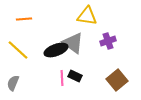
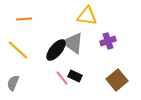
black ellipse: rotated 30 degrees counterclockwise
pink line: rotated 35 degrees counterclockwise
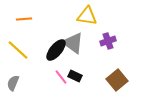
pink line: moved 1 px left, 1 px up
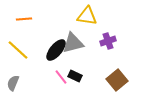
gray triangle: rotated 50 degrees counterclockwise
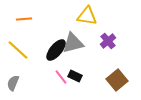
purple cross: rotated 21 degrees counterclockwise
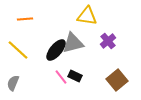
orange line: moved 1 px right
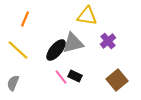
orange line: rotated 63 degrees counterclockwise
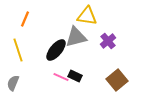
gray triangle: moved 3 px right, 6 px up
yellow line: rotated 30 degrees clockwise
pink line: rotated 28 degrees counterclockwise
